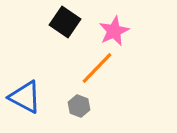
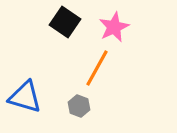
pink star: moved 4 px up
orange line: rotated 15 degrees counterclockwise
blue triangle: rotated 12 degrees counterclockwise
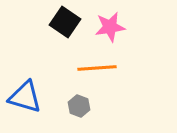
pink star: moved 4 px left; rotated 16 degrees clockwise
orange line: rotated 57 degrees clockwise
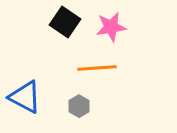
pink star: moved 1 px right
blue triangle: rotated 12 degrees clockwise
gray hexagon: rotated 10 degrees clockwise
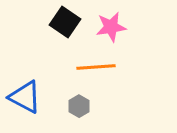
orange line: moved 1 px left, 1 px up
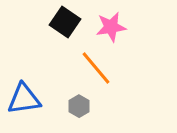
orange line: moved 1 px down; rotated 54 degrees clockwise
blue triangle: moved 1 px left, 2 px down; rotated 36 degrees counterclockwise
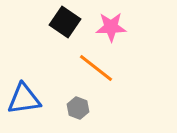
pink star: rotated 8 degrees clockwise
orange line: rotated 12 degrees counterclockwise
gray hexagon: moved 1 px left, 2 px down; rotated 10 degrees counterclockwise
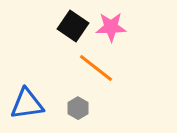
black square: moved 8 px right, 4 px down
blue triangle: moved 3 px right, 5 px down
gray hexagon: rotated 10 degrees clockwise
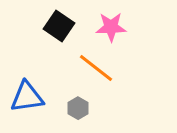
black square: moved 14 px left
blue triangle: moved 7 px up
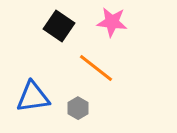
pink star: moved 1 px right, 5 px up; rotated 8 degrees clockwise
blue triangle: moved 6 px right
